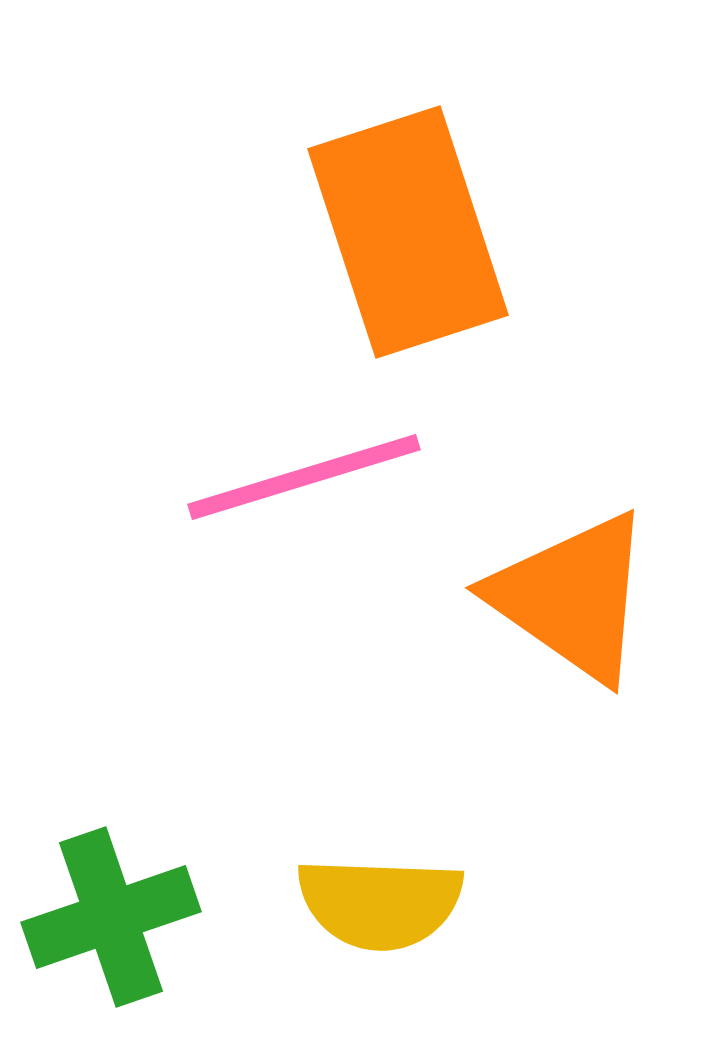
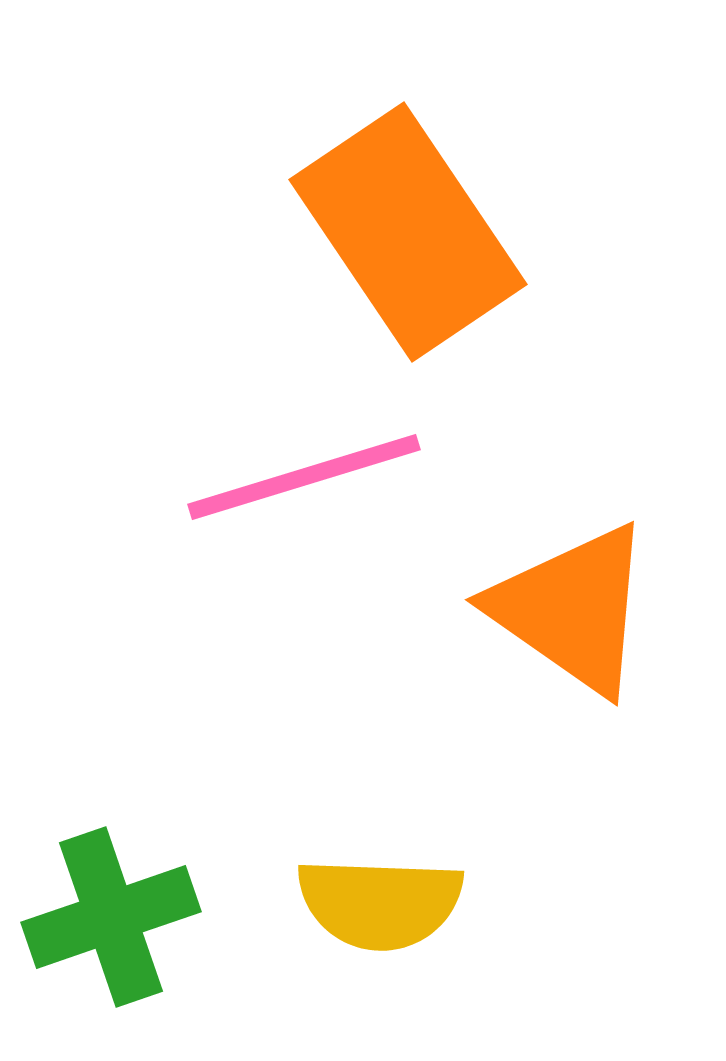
orange rectangle: rotated 16 degrees counterclockwise
orange triangle: moved 12 px down
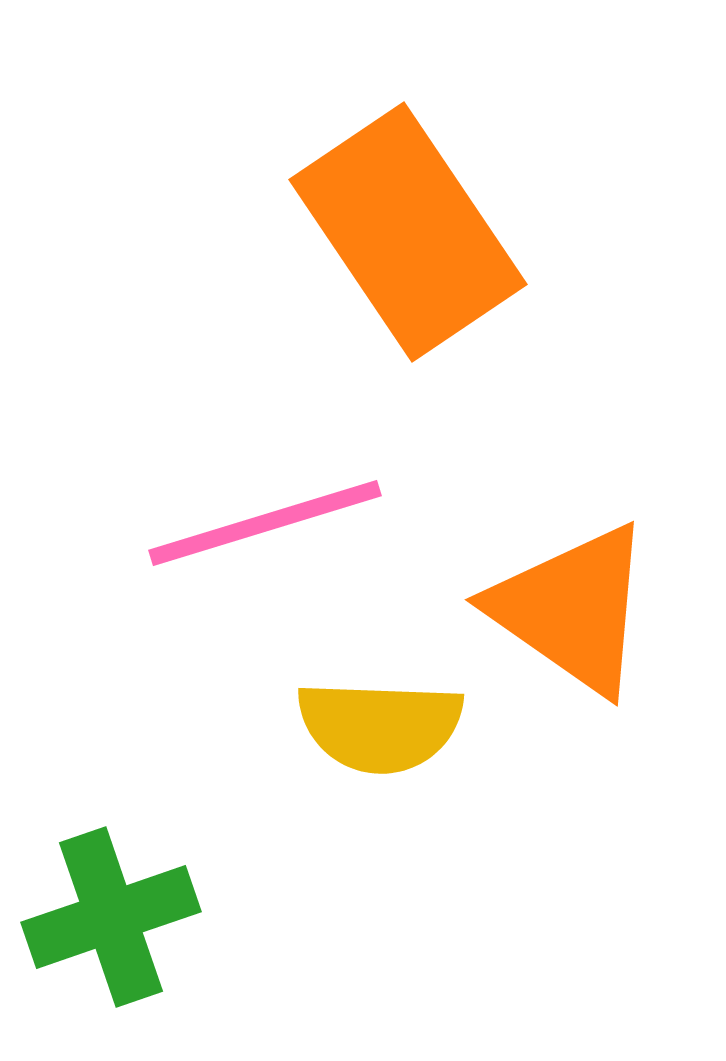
pink line: moved 39 px left, 46 px down
yellow semicircle: moved 177 px up
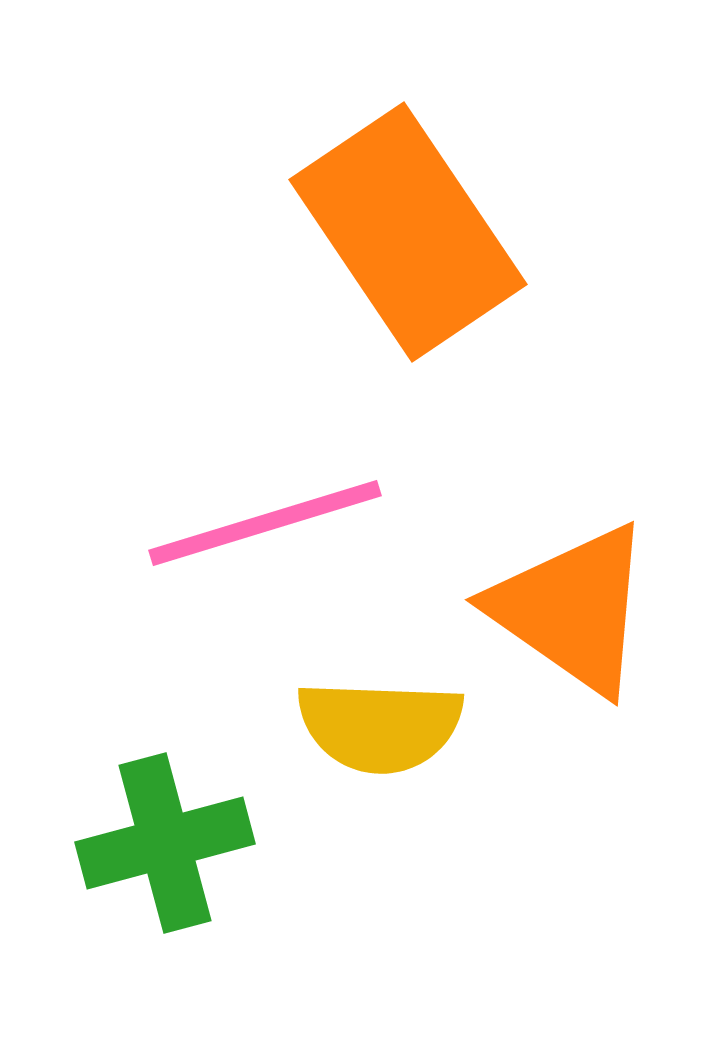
green cross: moved 54 px right, 74 px up; rotated 4 degrees clockwise
